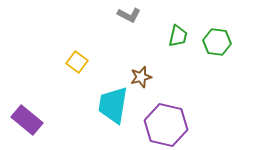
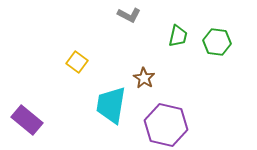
brown star: moved 3 px right, 1 px down; rotated 25 degrees counterclockwise
cyan trapezoid: moved 2 px left
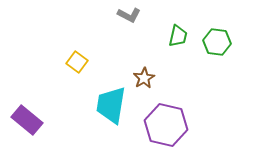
brown star: rotated 10 degrees clockwise
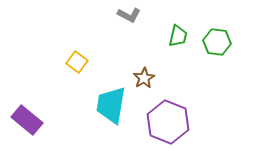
purple hexagon: moved 2 px right, 3 px up; rotated 9 degrees clockwise
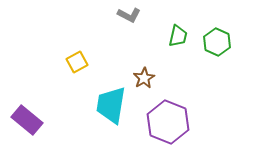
green hexagon: rotated 16 degrees clockwise
yellow square: rotated 25 degrees clockwise
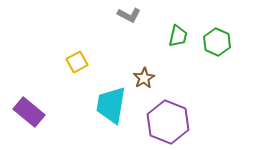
purple rectangle: moved 2 px right, 8 px up
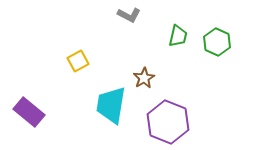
yellow square: moved 1 px right, 1 px up
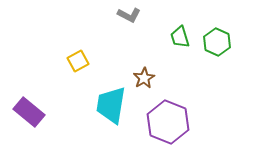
green trapezoid: moved 2 px right, 1 px down; rotated 150 degrees clockwise
